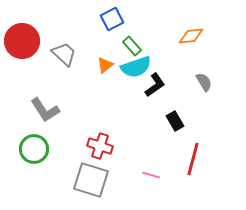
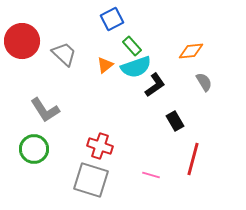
orange diamond: moved 15 px down
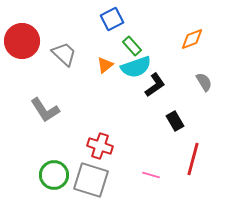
orange diamond: moved 1 px right, 12 px up; rotated 15 degrees counterclockwise
green circle: moved 20 px right, 26 px down
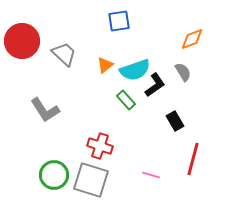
blue square: moved 7 px right, 2 px down; rotated 20 degrees clockwise
green rectangle: moved 6 px left, 54 px down
cyan semicircle: moved 1 px left, 3 px down
gray semicircle: moved 21 px left, 10 px up
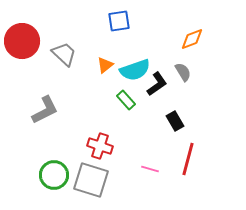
black L-shape: moved 2 px right, 1 px up
gray L-shape: rotated 84 degrees counterclockwise
red line: moved 5 px left
pink line: moved 1 px left, 6 px up
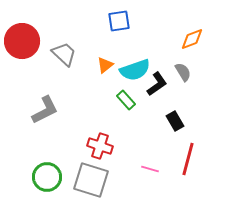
green circle: moved 7 px left, 2 px down
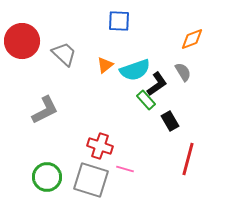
blue square: rotated 10 degrees clockwise
green rectangle: moved 20 px right
black rectangle: moved 5 px left
pink line: moved 25 px left
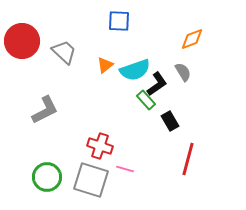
gray trapezoid: moved 2 px up
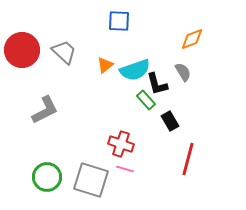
red circle: moved 9 px down
black L-shape: rotated 110 degrees clockwise
red cross: moved 21 px right, 2 px up
